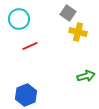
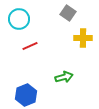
yellow cross: moved 5 px right, 6 px down; rotated 12 degrees counterclockwise
green arrow: moved 22 px left, 1 px down
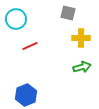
gray square: rotated 21 degrees counterclockwise
cyan circle: moved 3 px left
yellow cross: moved 2 px left
green arrow: moved 18 px right, 10 px up
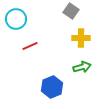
gray square: moved 3 px right, 2 px up; rotated 21 degrees clockwise
blue hexagon: moved 26 px right, 8 px up
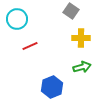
cyan circle: moved 1 px right
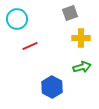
gray square: moved 1 px left, 2 px down; rotated 35 degrees clockwise
blue hexagon: rotated 10 degrees counterclockwise
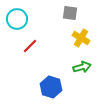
gray square: rotated 28 degrees clockwise
yellow cross: rotated 30 degrees clockwise
red line: rotated 21 degrees counterclockwise
blue hexagon: moved 1 px left; rotated 10 degrees counterclockwise
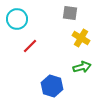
blue hexagon: moved 1 px right, 1 px up
